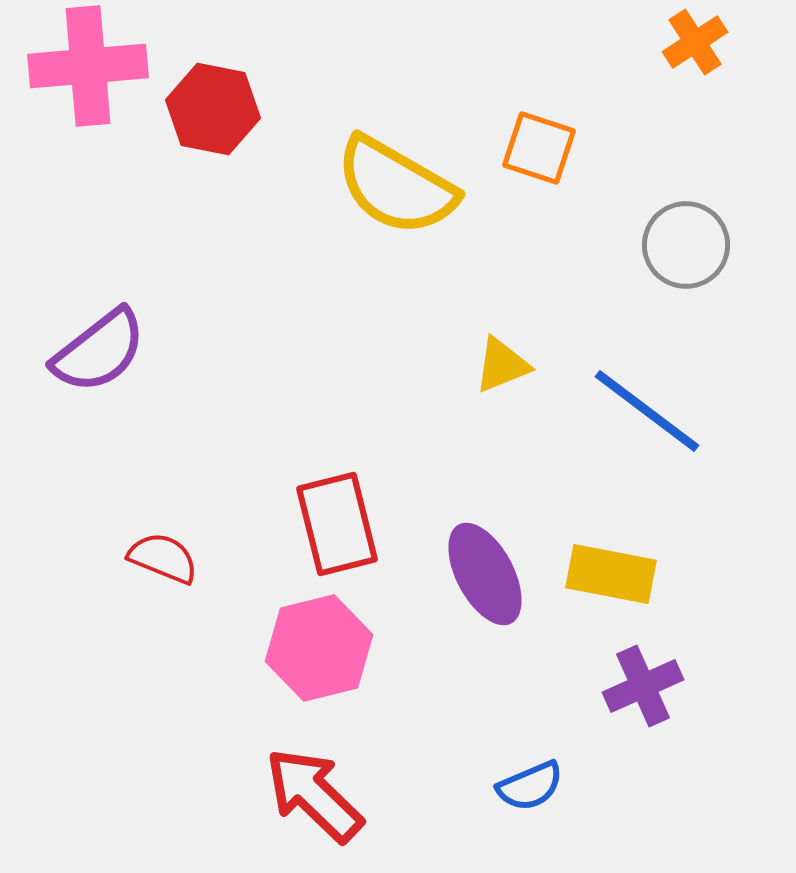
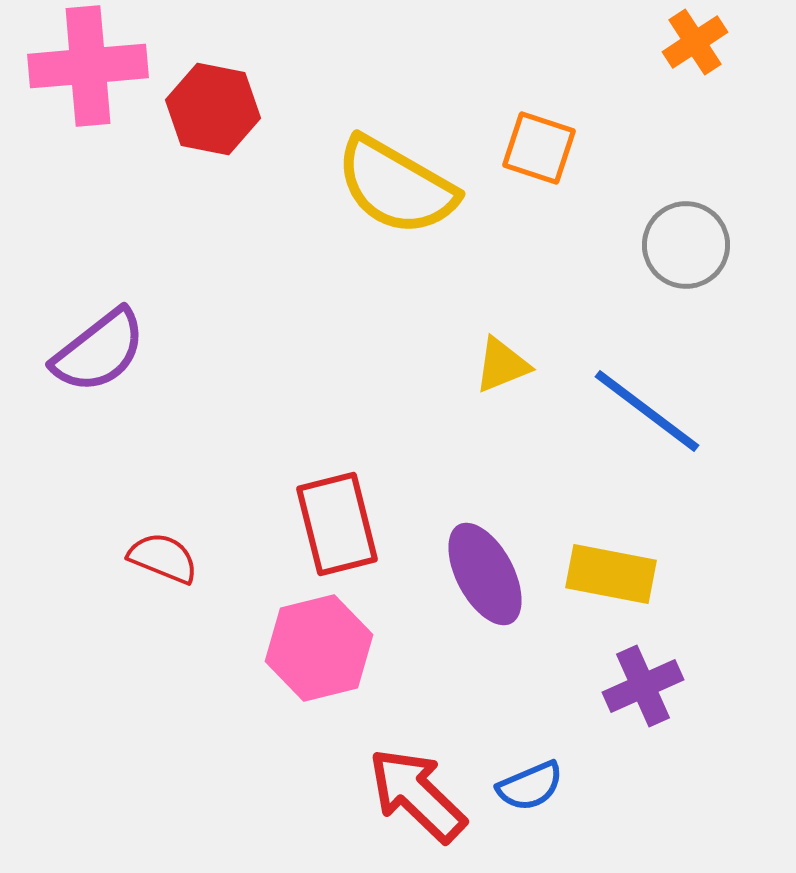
red arrow: moved 103 px right
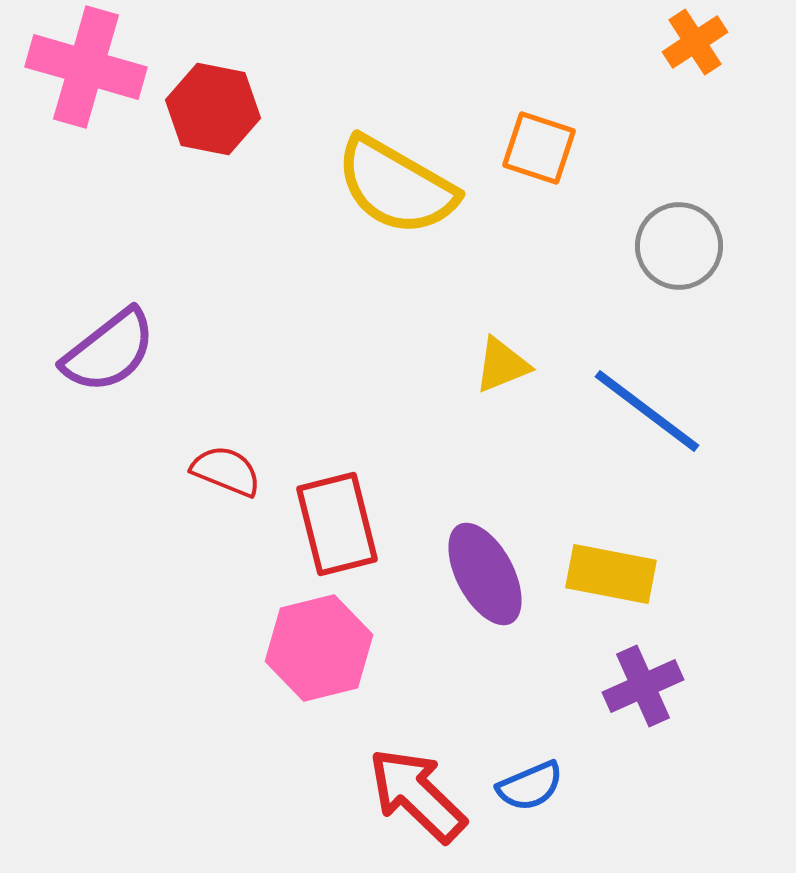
pink cross: moved 2 px left, 1 px down; rotated 21 degrees clockwise
gray circle: moved 7 px left, 1 px down
purple semicircle: moved 10 px right
red semicircle: moved 63 px right, 87 px up
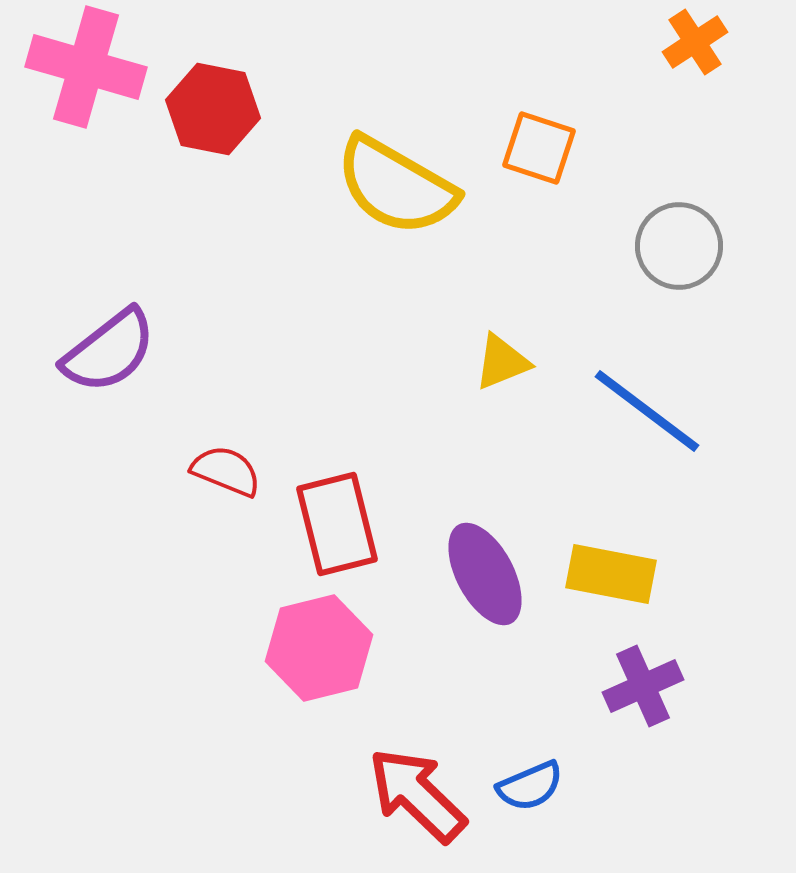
yellow triangle: moved 3 px up
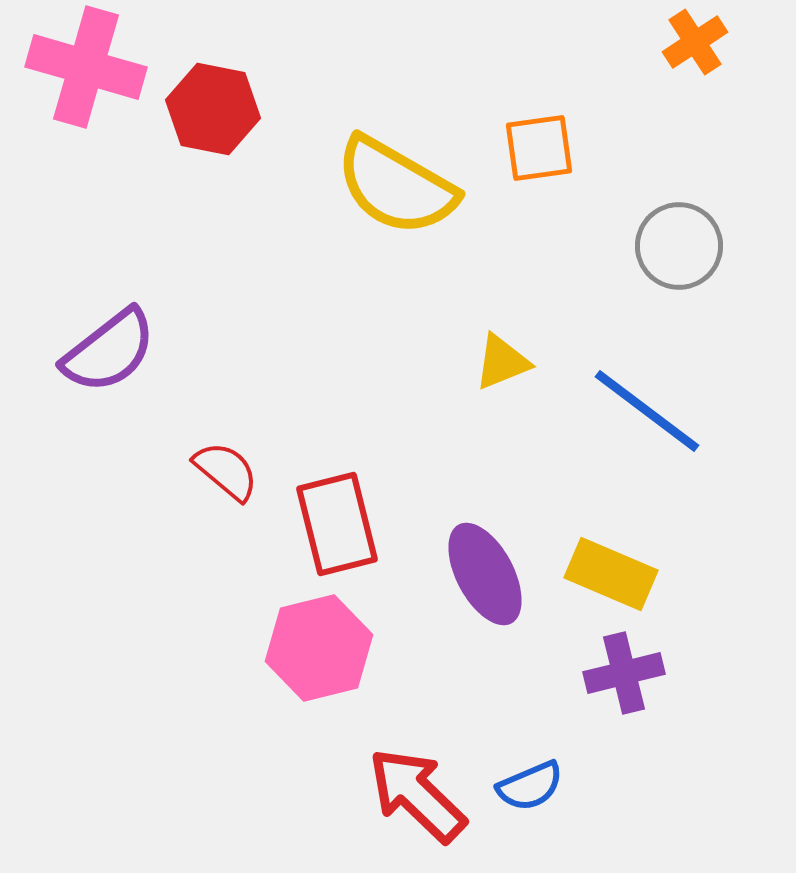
orange square: rotated 26 degrees counterclockwise
red semicircle: rotated 18 degrees clockwise
yellow rectangle: rotated 12 degrees clockwise
purple cross: moved 19 px left, 13 px up; rotated 10 degrees clockwise
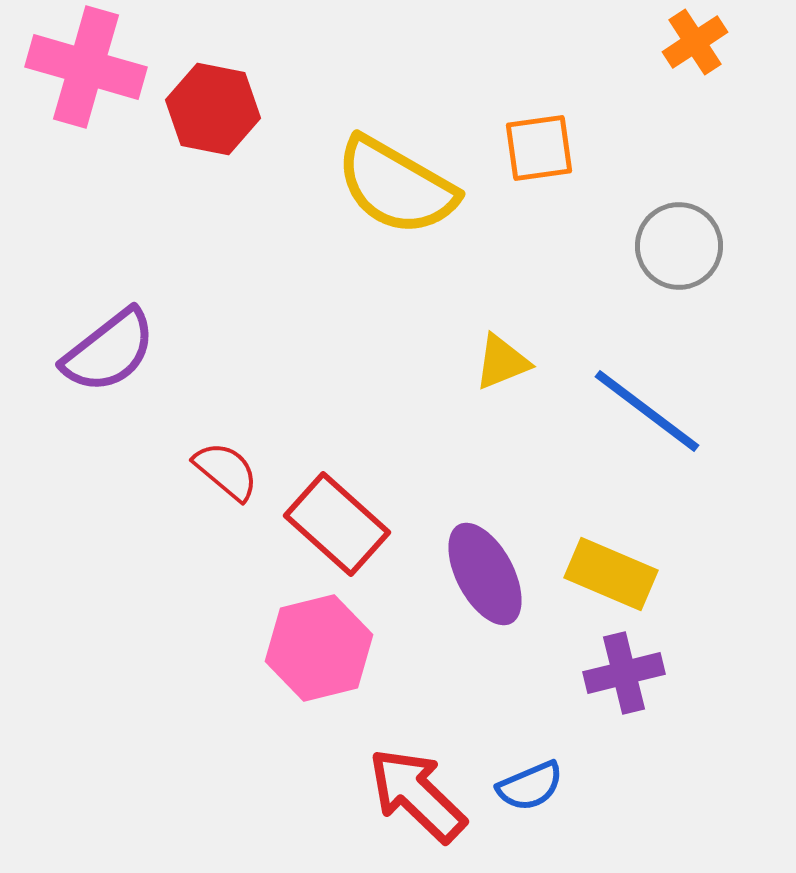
red rectangle: rotated 34 degrees counterclockwise
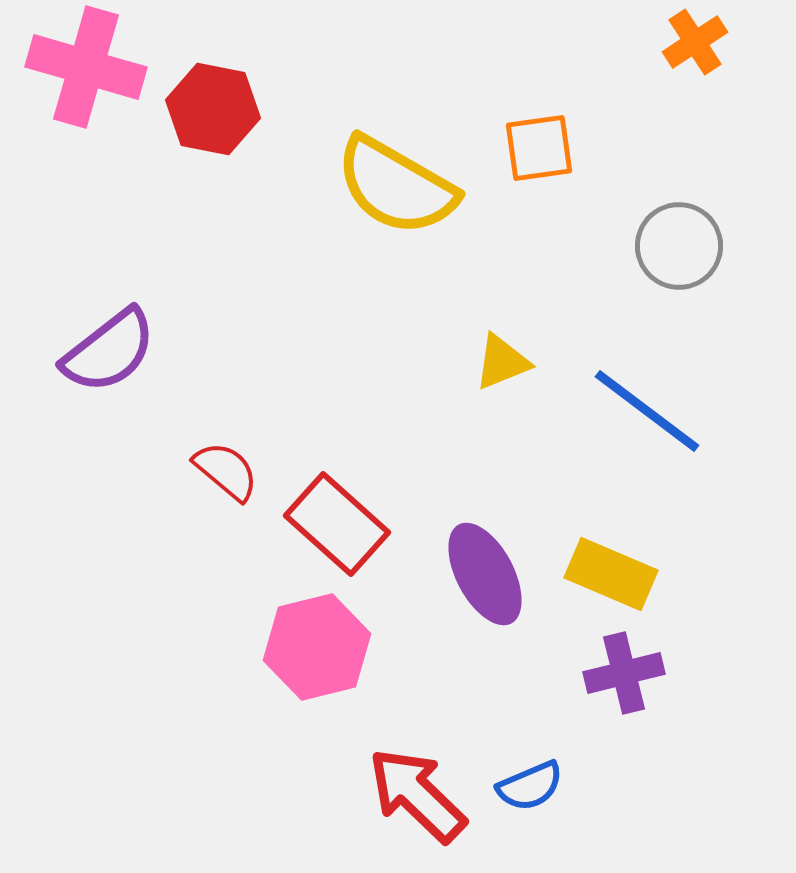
pink hexagon: moved 2 px left, 1 px up
